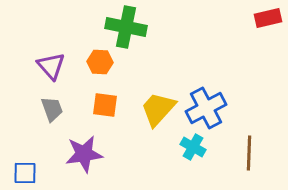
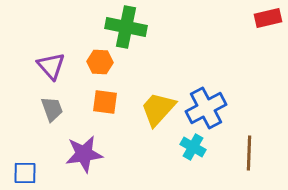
orange square: moved 3 px up
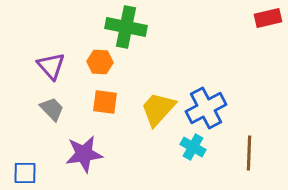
gray trapezoid: rotated 24 degrees counterclockwise
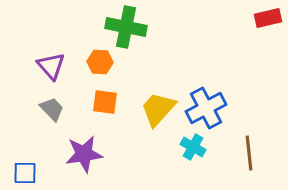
brown line: rotated 8 degrees counterclockwise
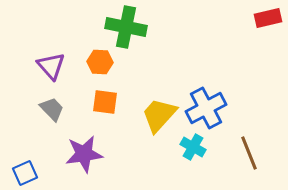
yellow trapezoid: moved 1 px right, 6 px down
brown line: rotated 16 degrees counterclockwise
blue square: rotated 25 degrees counterclockwise
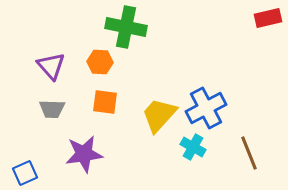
gray trapezoid: rotated 136 degrees clockwise
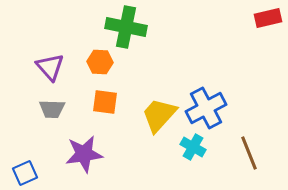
purple triangle: moved 1 px left, 1 px down
